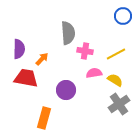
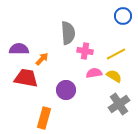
purple semicircle: rotated 90 degrees counterclockwise
yellow semicircle: moved 1 px left, 4 px up
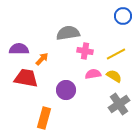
gray semicircle: rotated 95 degrees counterclockwise
pink semicircle: moved 1 px left, 1 px down
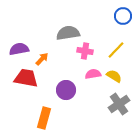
purple semicircle: rotated 12 degrees counterclockwise
yellow line: moved 4 px up; rotated 18 degrees counterclockwise
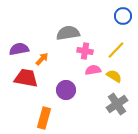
pink semicircle: moved 4 px up
gray cross: moved 2 px left
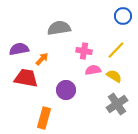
gray semicircle: moved 9 px left, 5 px up
pink cross: moved 1 px left
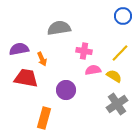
yellow line: moved 4 px right, 3 px down
orange arrow: rotated 112 degrees clockwise
